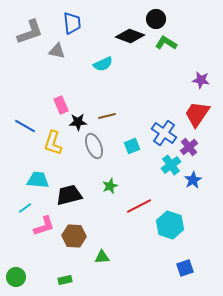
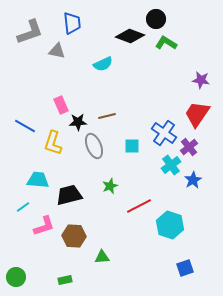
cyan square: rotated 21 degrees clockwise
cyan line: moved 2 px left, 1 px up
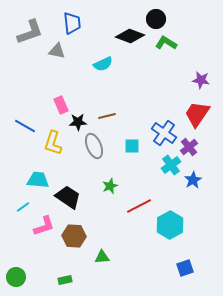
black trapezoid: moved 1 px left, 2 px down; rotated 48 degrees clockwise
cyan hexagon: rotated 12 degrees clockwise
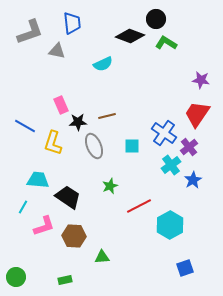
cyan line: rotated 24 degrees counterclockwise
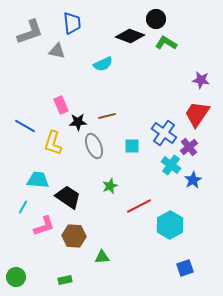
cyan cross: rotated 18 degrees counterclockwise
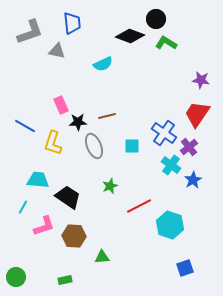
cyan hexagon: rotated 12 degrees counterclockwise
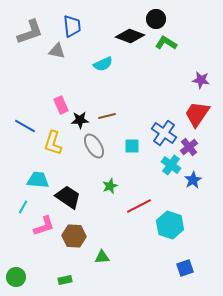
blue trapezoid: moved 3 px down
black star: moved 2 px right, 2 px up
gray ellipse: rotated 10 degrees counterclockwise
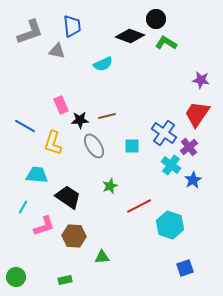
cyan trapezoid: moved 1 px left, 5 px up
